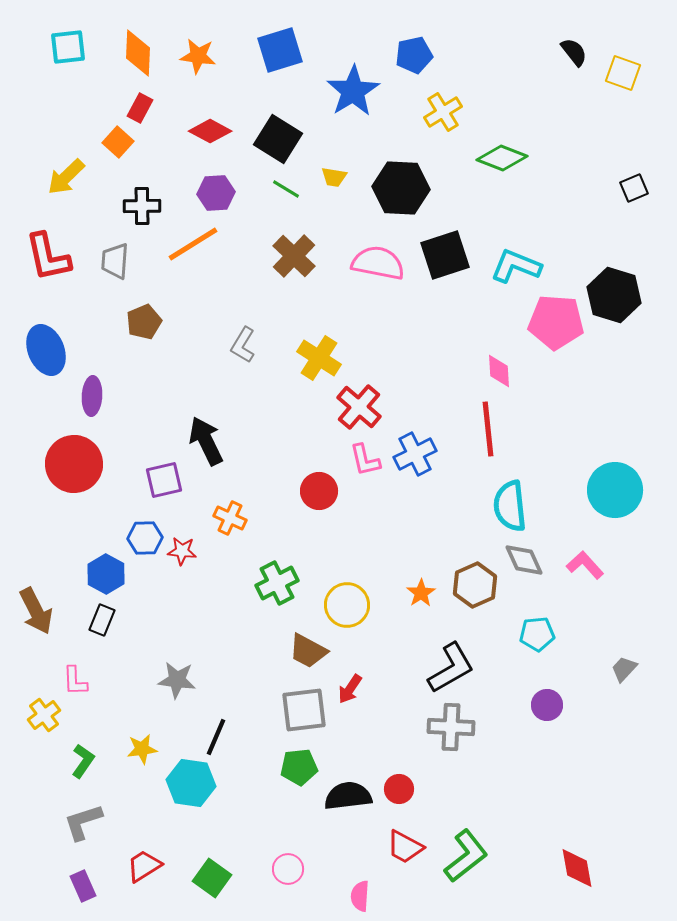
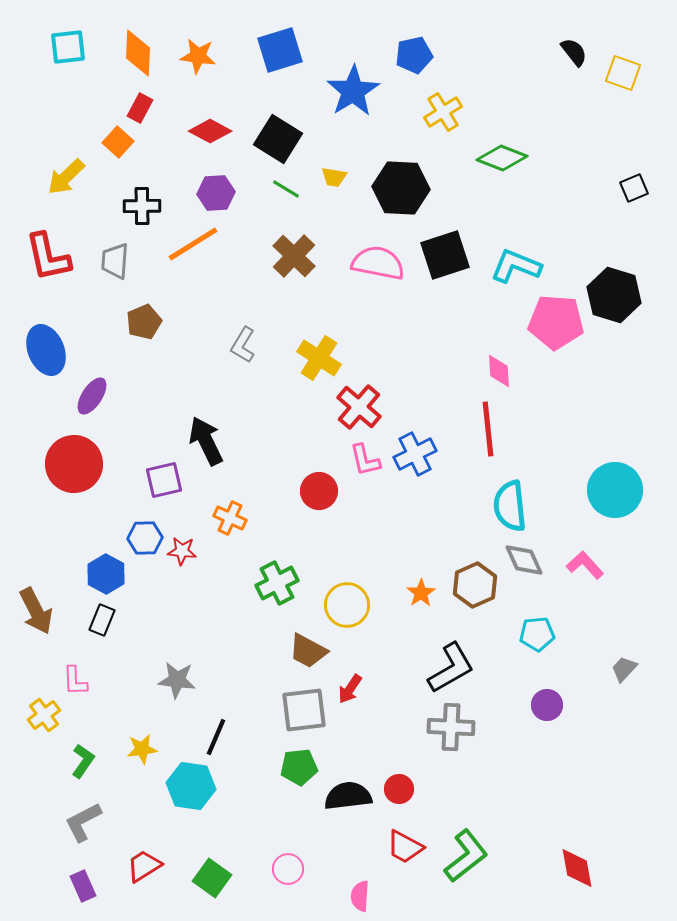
purple ellipse at (92, 396): rotated 30 degrees clockwise
cyan hexagon at (191, 783): moved 3 px down
gray L-shape at (83, 822): rotated 9 degrees counterclockwise
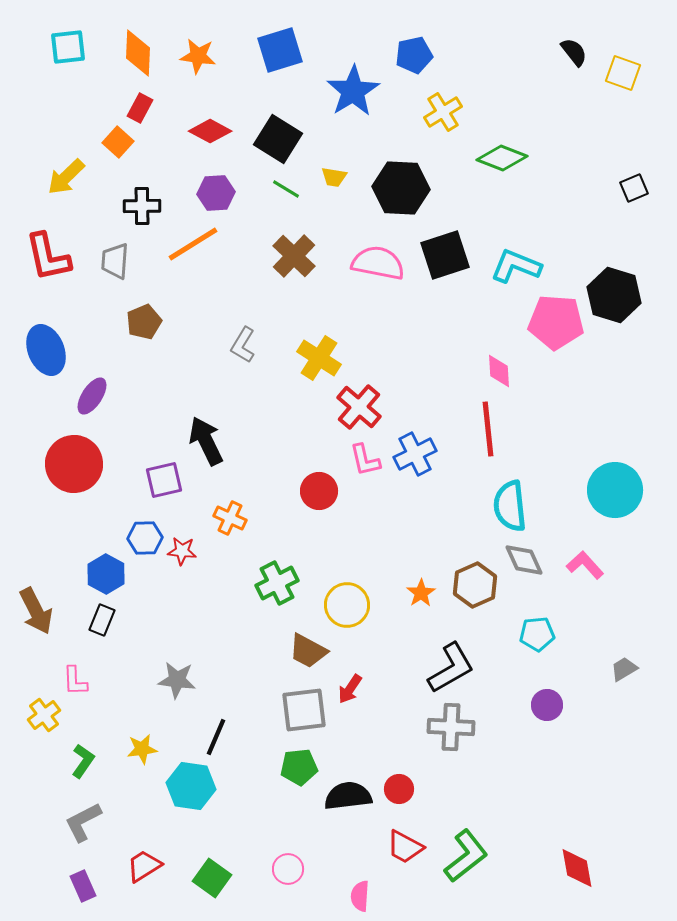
gray trapezoid at (624, 669): rotated 16 degrees clockwise
